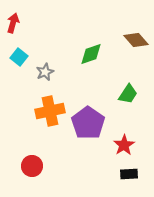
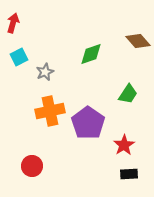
brown diamond: moved 2 px right, 1 px down
cyan square: rotated 24 degrees clockwise
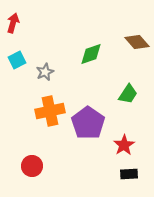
brown diamond: moved 1 px left, 1 px down
cyan square: moved 2 px left, 3 px down
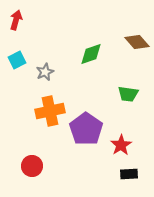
red arrow: moved 3 px right, 3 px up
green trapezoid: rotated 65 degrees clockwise
purple pentagon: moved 2 px left, 6 px down
red star: moved 3 px left
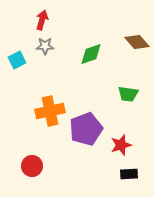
red arrow: moved 26 px right
gray star: moved 26 px up; rotated 24 degrees clockwise
purple pentagon: rotated 16 degrees clockwise
red star: rotated 15 degrees clockwise
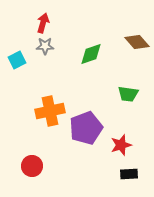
red arrow: moved 1 px right, 3 px down
purple pentagon: moved 1 px up
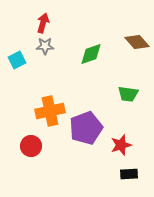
red circle: moved 1 px left, 20 px up
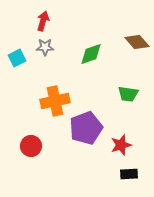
red arrow: moved 2 px up
gray star: moved 1 px down
cyan square: moved 2 px up
orange cross: moved 5 px right, 10 px up
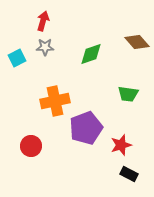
black rectangle: rotated 30 degrees clockwise
